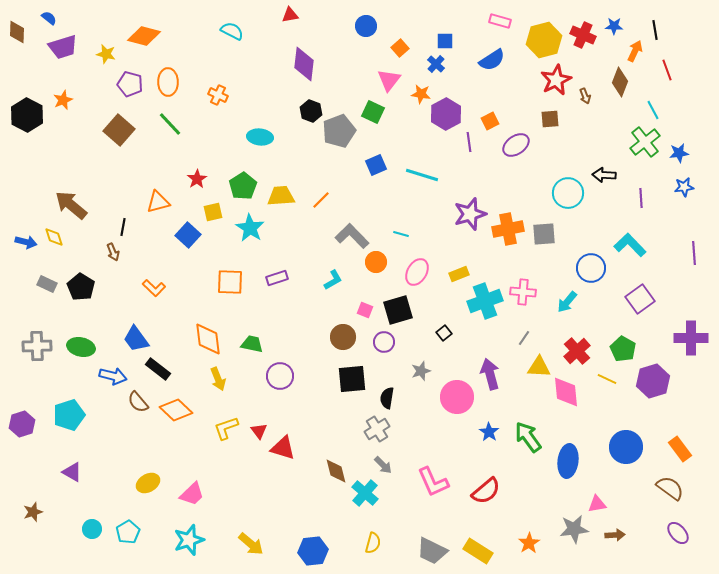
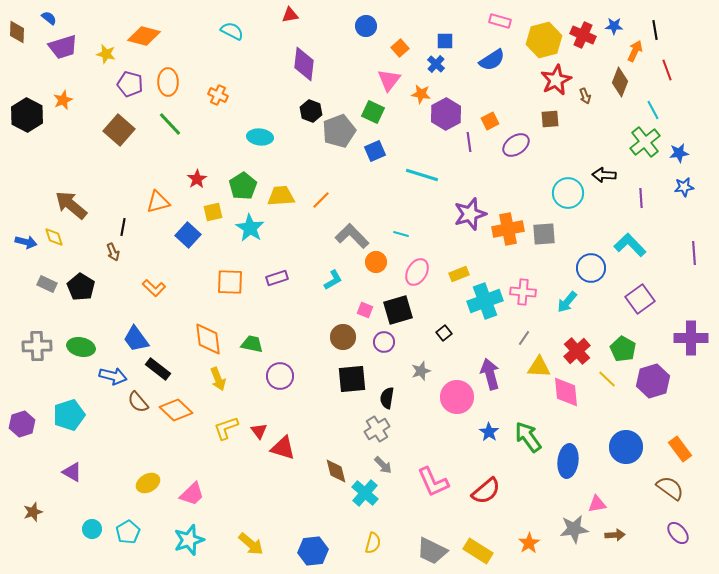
blue square at (376, 165): moved 1 px left, 14 px up
yellow line at (607, 379): rotated 18 degrees clockwise
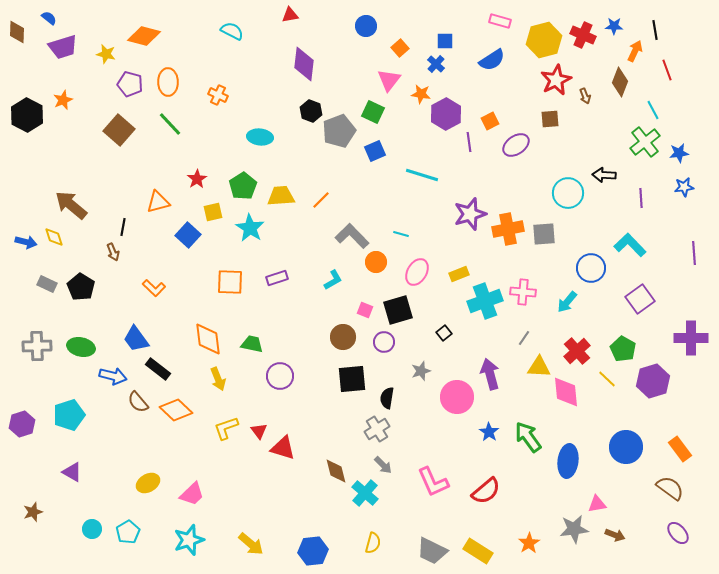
brown arrow at (615, 535): rotated 24 degrees clockwise
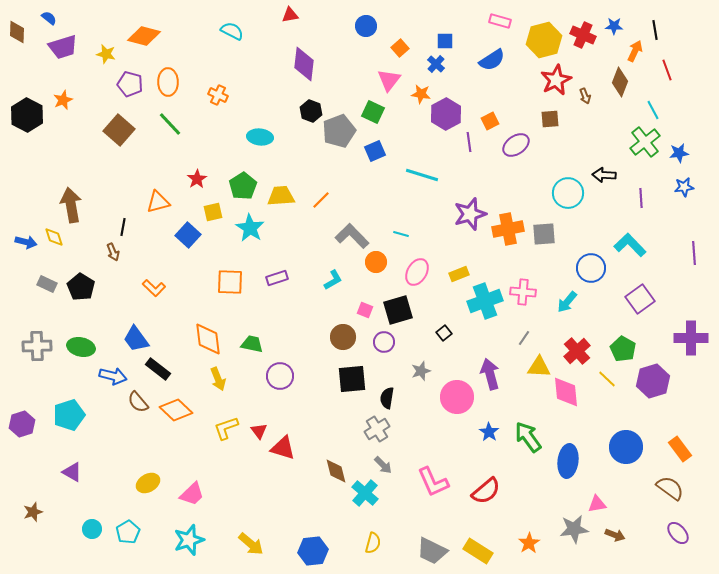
brown arrow at (71, 205): rotated 40 degrees clockwise
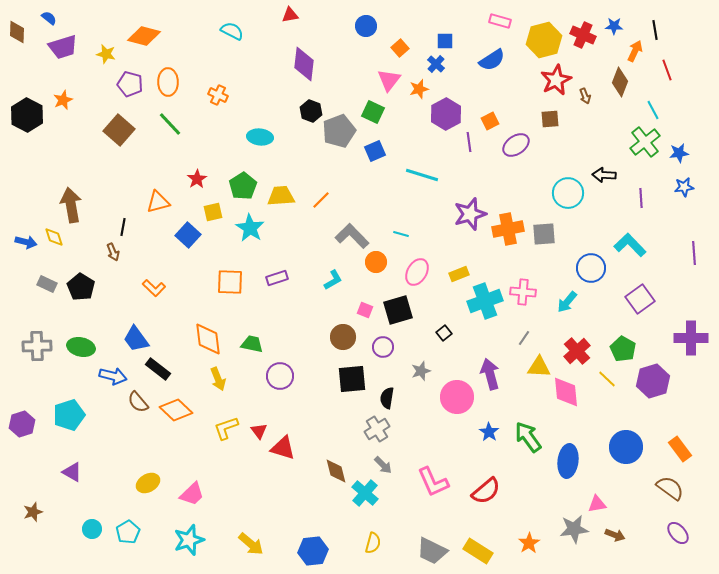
orange star at (421, 94): moved 2 px left, 5 px up; rotated 24 degrees counterclockwise
purple circle at (384, 342): moved 1 px left, 5 px down
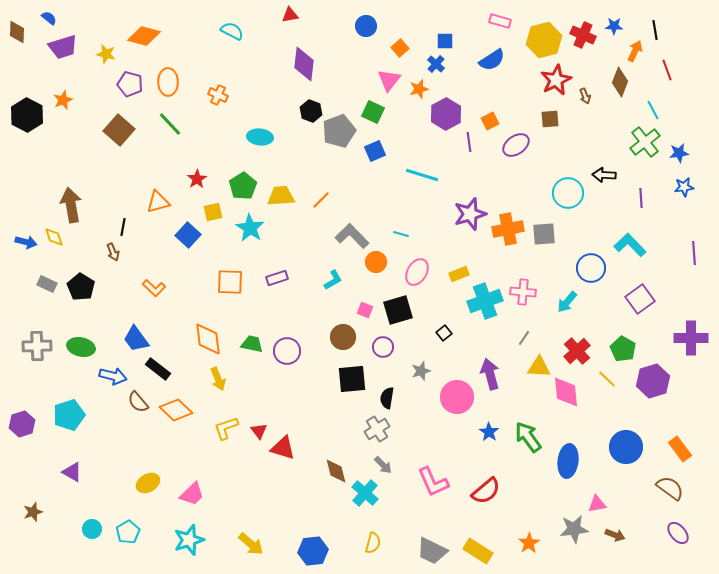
purple circle at (280, 376): moved 7 px right, 25 px up
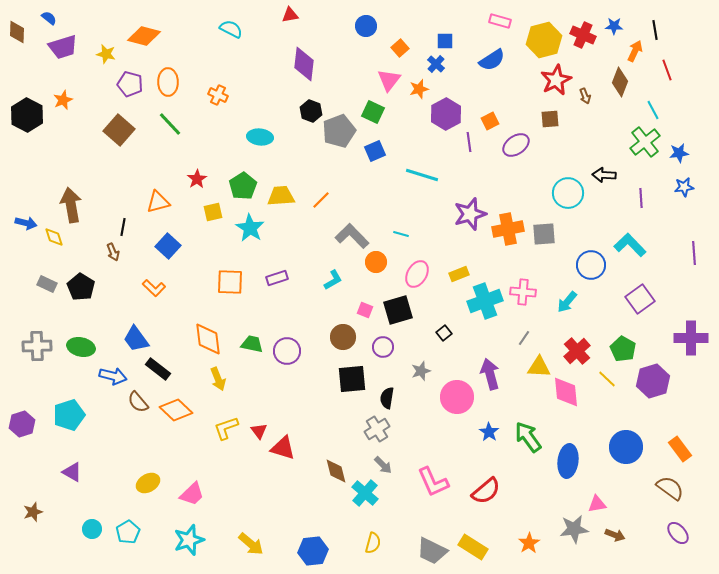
cyan semicircle at (232, 31): moved 1 px left, 2 px up
blue square at (188, 235): moved 20 px left, 11 px down
blue arrow at (26, 242): moved 19 px up
blue circle at (591, 268): moved 3 px up
pink ellipse at (417, 272): moved 2 px down
yellow rectangle at (478, 551): moved 5 px left, 4 px up
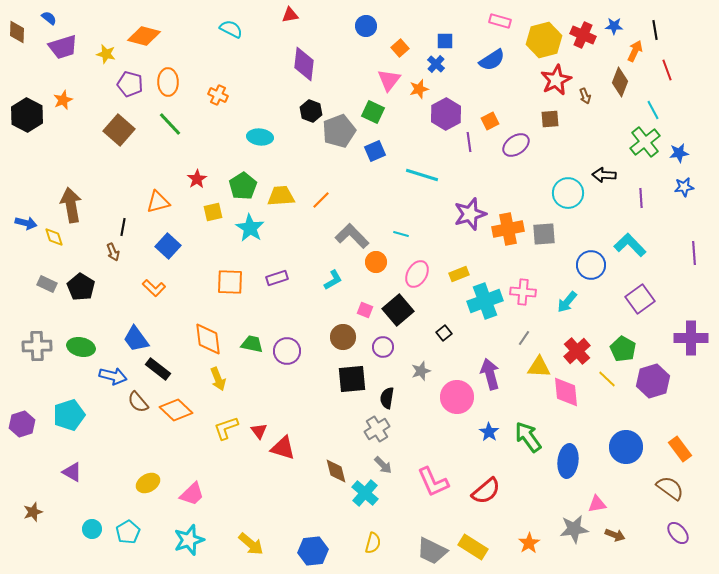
black square at (398, 310): rotated 24 degrees counterclockwise
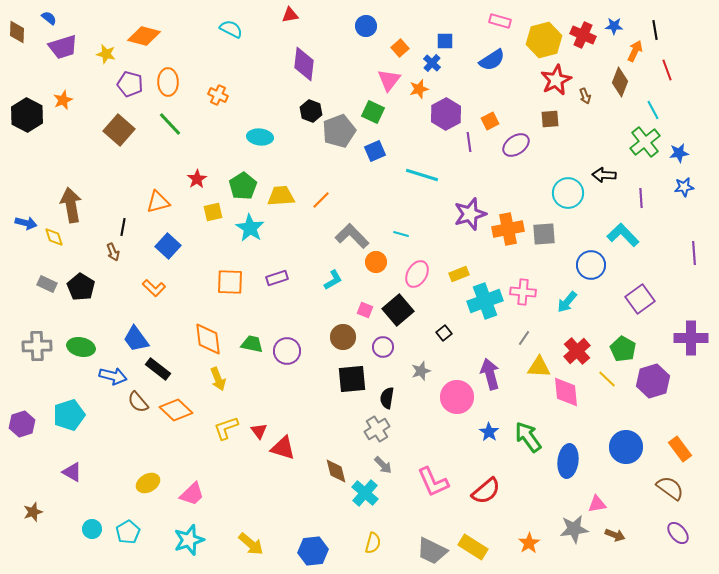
blue cross at (436, 64): moved 4 px left, 1 px up
cyan L-shape at (630, 245): moved 7 px left, 10 px up
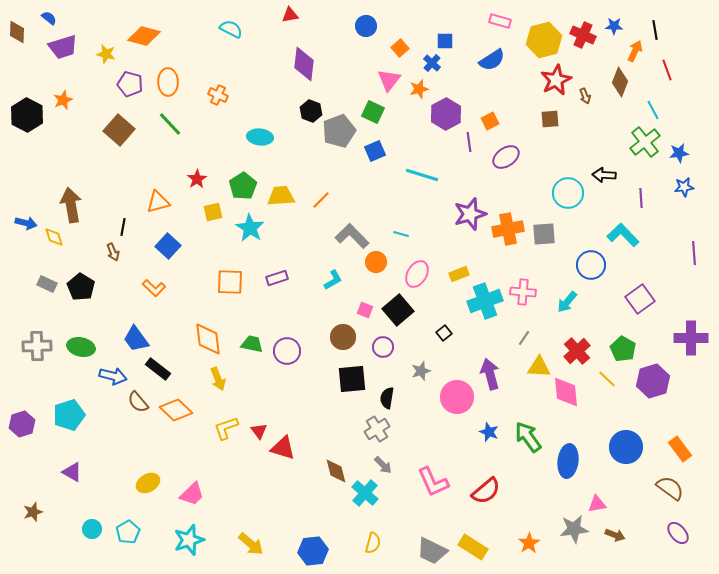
purple ellipse at (516, 145): moved 10 px left, 12 px down
blue star at (489, 432): rotated 12 degrees counterclockwise
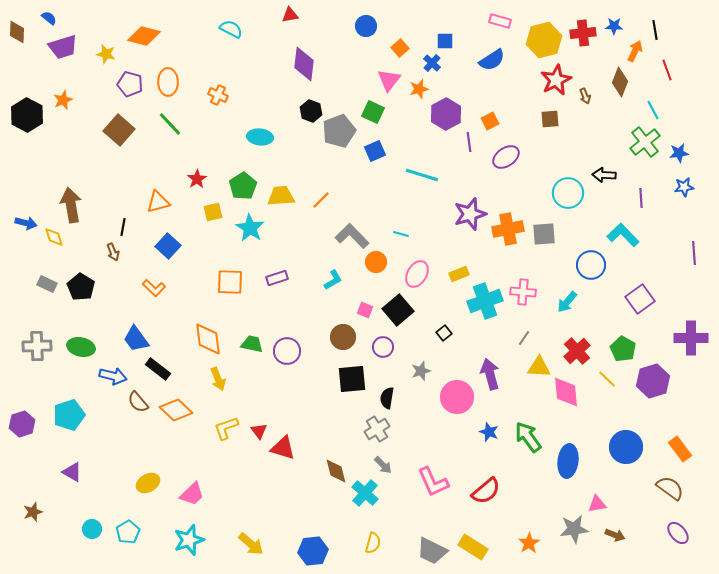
red cross at (583, 35): moved 2 px up; rotated 30 degrees counterclockwise
